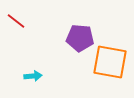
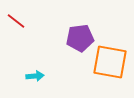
purple pentagon: rotated 12 degrees counterclockwise
cyan arrow: moved 2 px right
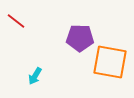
purple pentagon: rotated 8 degrees clockwise
cyan arrow: rotated 126 degrees clockwise
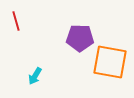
red line: rotated 36 degrees clockwise
